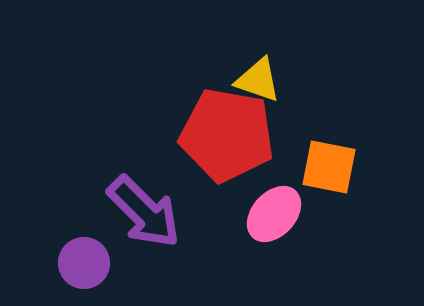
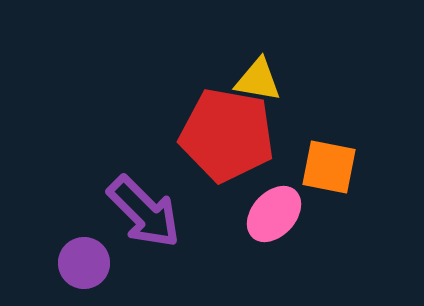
yellow triangle: rotated 9 degrees counterclockwise
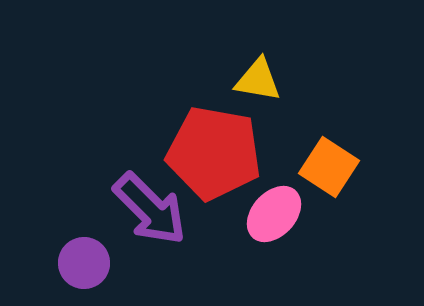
red pentagon: moved 13 px left, 18 px down
orange square: rotated 22 degrees clockwise
purple arrow: moved 6 px right, 3 px up
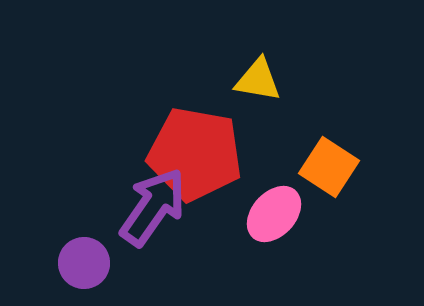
red pentagon: moved 19 px left, 1 px down
purple arrow: moved 3 px right, 2 px up; rotated 100 degrees counterclockwise
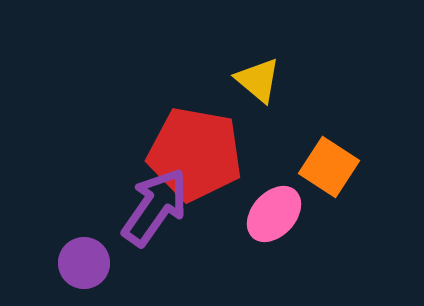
yellow triangle: rotated 30 degrees clockwise
purple arrow: moved 2 px right
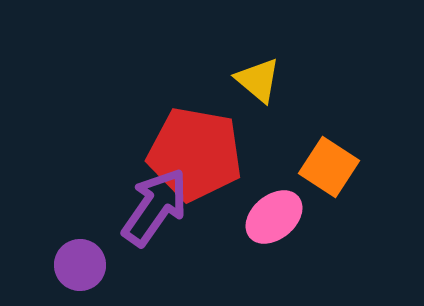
pink ellipse: moved 3 px down; rotated 8 degrees clockwise
purple circle: moved 4 px left, 2 px down
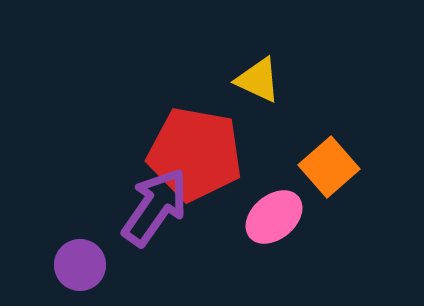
yellow triangle: rotated 15 degrees counterclockwise
orange square: rotated 16 degrees clockwise
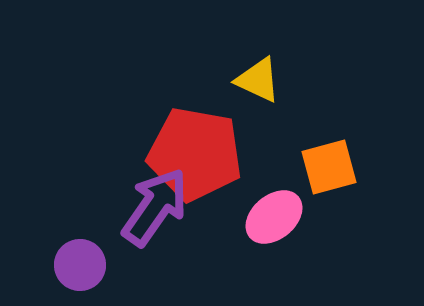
orange square: rotated 26 degrees clockwise
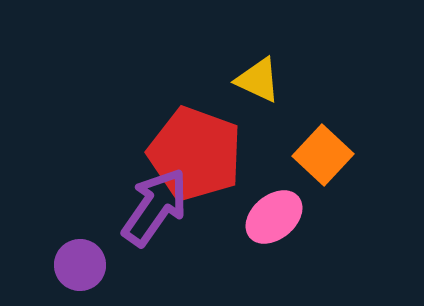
red pentagon: rotated 10 degrees clockwise
orange square: moved 6 px left, 12 px up; rotated 32 degrees counterclockwise
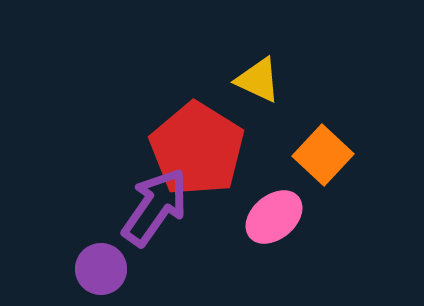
red pentagon: moved 2 px right, 5 px up; rotated 12 degrees clockwise
purple circle: moved 21 px right, 4 px down
